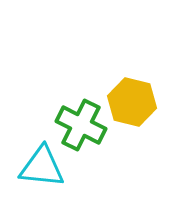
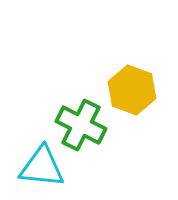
yellow hexagon: moved 12 px up; rotated 6 degrees clockwise
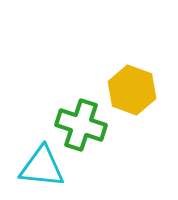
green cross: rotated 9 degrees counterclockwise
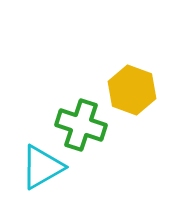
cyan triangle: rotated 36 degrees counterclockwise
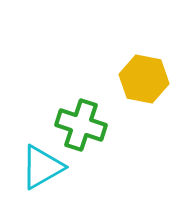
yellow hexagon: moved 12 px right, 11 px up; rotated 9 degrees counterclockwise
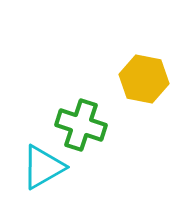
cyan triangle: moved 1 px right
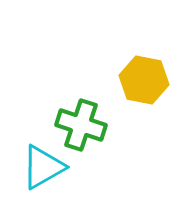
yellow hexagon: moved 1 px down
